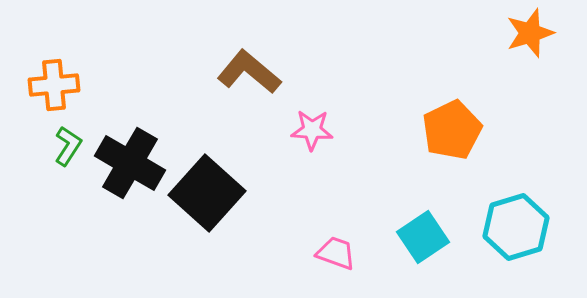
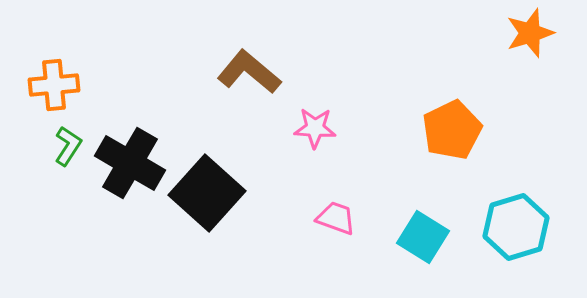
pink star: moved 3 px right, 2 px up
cyan square: rotated 24 degrees counterclockwise
pink trapezoid: moved 35 px up
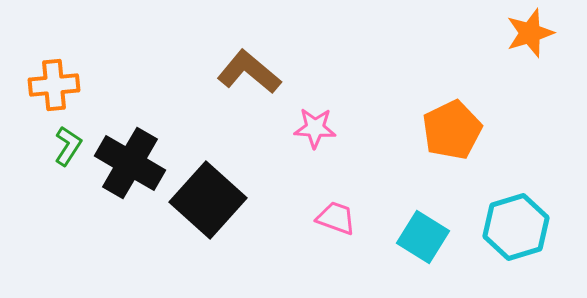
black square: moved 1 px right, 7 px down
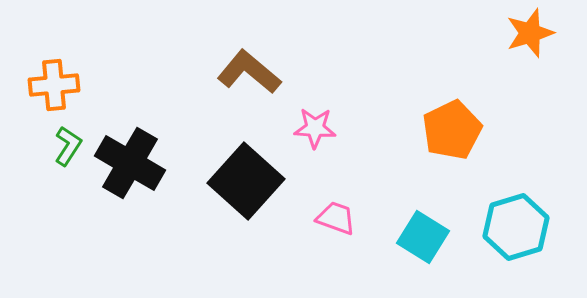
black square: moved 38 px right, 19 px up
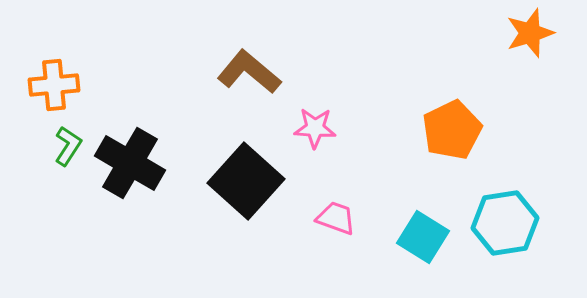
cyan hexagon: moved 11 px left, 4 px up; rotated 8 degrees clockwise
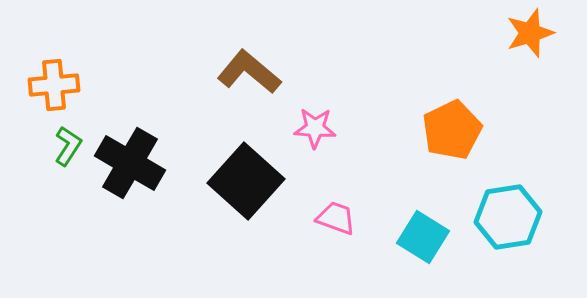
cyan hexagon: moved 3 px right, 6 px up
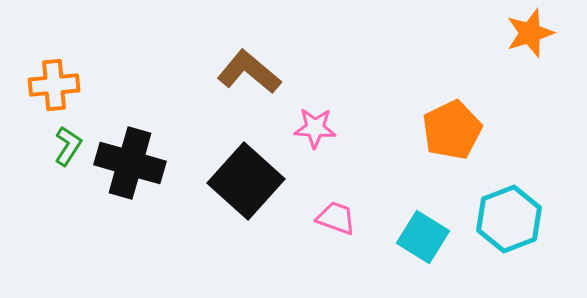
black cross: rotated 14 degrees counterclockwise
cyan hexagon: moved 1 px right, 2 px down; rotated 12 degrees counterclockwise
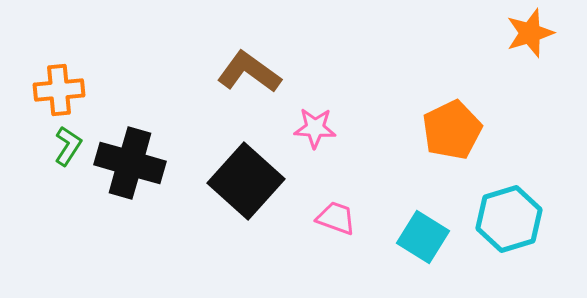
brown L-shape: rotated 4 degrees counterclockwise
orange cross: moved 5 px right, 5 px down
cyan hexagon: rotated 4 degrees clockwise
